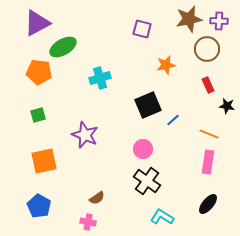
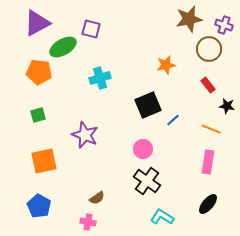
purple cross: moved 5 px right, 4 px down; rotated 18 degrees clockwise
purple square: moved 51 px left
brown circle: moved 2 px right
red rectangle: rotated 14 degrees counterclockwise
orange line: moved 2 px right, 5 px up
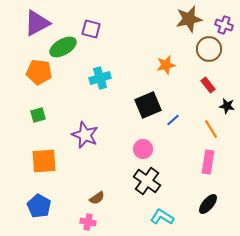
orange line: rotated 36 degrees clockwise
orange square: rotated 8 degrees clockwise
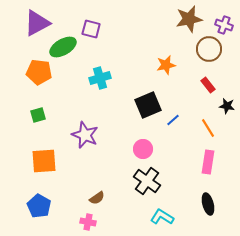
orange line: moved 3 px left, 1 px up
black ellipse: rotated 55 degrees counterclockwise
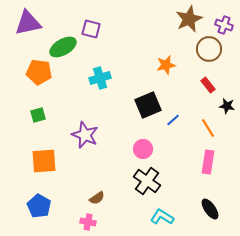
brown star: rotated 12 degrees counterclockwise
purple triangle: moved 9 px left; rotated 16 degrees clockwise
black ellipse: moved 2 px right, 5 px down; rotated 20 degrees counterclockwise
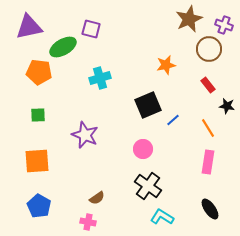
purple triangle: moved 1 px right, 4 px down
green square: rotated 14 degrees clockwise
orange square: moved 7 px left
black cross: moved 1 px right, 5 px down
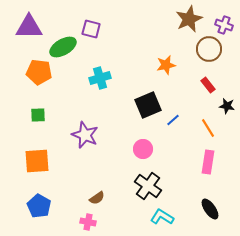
purple triangle: rotated 12 degrees clockwise
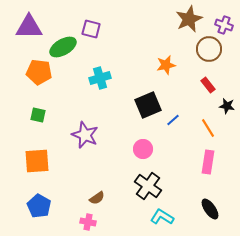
green square: rotated 14 degrees clockwise
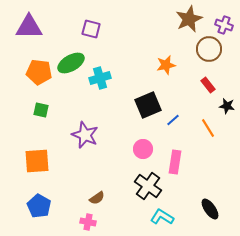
green ellipse: moved 8 px right, 16 px down
green square: moved 3 px right, 5 px up
pink rectangle: moved 33 px left
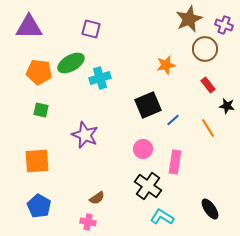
brown circle: moved 4 px left
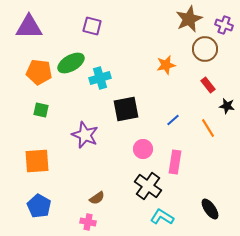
purple square: moved 1 px right, 3 px up
black square: moved 22 px left, 4 px down; rotated 12 degrees clockwise
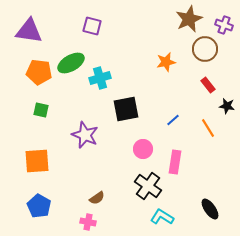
purple triangle: moved 4 px down; rotated 8 degrees clockwise
orange star: moved 3 px up
